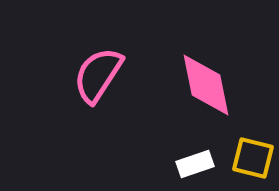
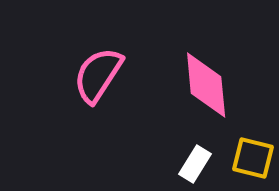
pink diamond: rotated 6 degrees clockwise
white rectangle: rotated 39 degrees counterclockwise
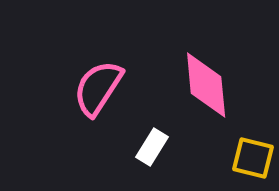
pink semicircle: moved 13 px down
white rectangle: moved 43 px left, 17 px up
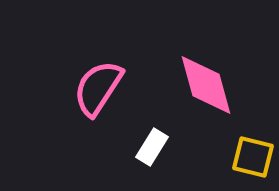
pink diamond: rotated 10 degrees counterclockwise
yellow square: moved 1 px up
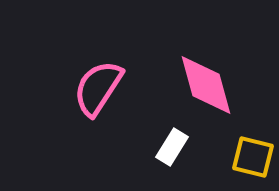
white rectangle: moved 20 px right
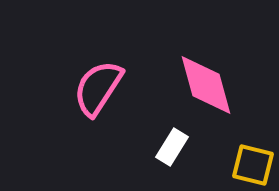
yellow square: moved 8 px down
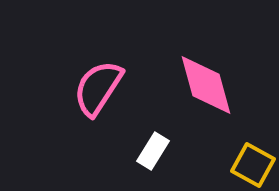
white rectangle: moved 19 px left, 4 px down
yellow square: rotated 15 degrees clockwise
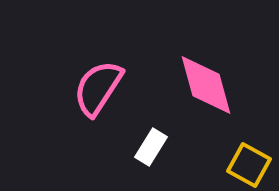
white rectangle: moved 2 px left, 4 px up
yellow square: moved 4 px left
